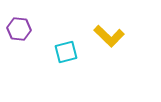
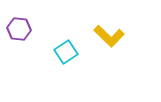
cyan square: rotated 20 degrees counterclockwise
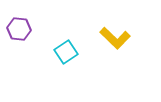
yellow L-shape: moved 6 px right, 2 px down
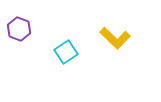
purple hexagon: rotated 15 degrees clockwise
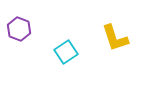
yellow L-shape: rotated 28 degrees clockwise
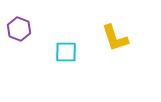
cyan square: rotated 35 degrees clockwise
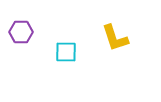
purple hexagon: moved 2 px right, 3 px down; rotated 20 degrees counterclockwise
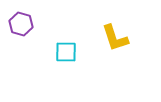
purple hexagon: moved 8 px up; rotated 15 degrees clockwise
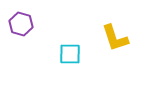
cyan square: moved 4 px right, 2 px down
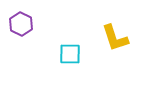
purple hexagon: rotated 10 degrees clockwise
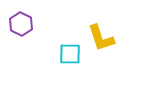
yellow L-shape: moved 14 px left
